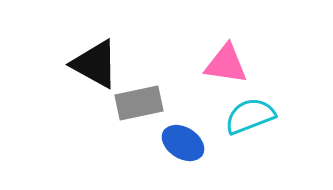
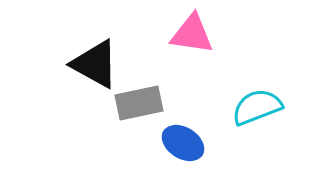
pink triangle: moved 34 px left, 30 px up
cyan semicircle: moved 7 px right, 9 px up
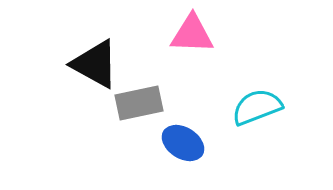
pink triangle: rotated 6 degrees counterclockwise
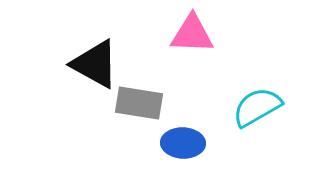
gray rectangle: rotated 21 degrees clockwise
cyan semicircle: rotated 9 degrees counterclockwise
blue ellipse: rotated 30 degrees counterclockwise
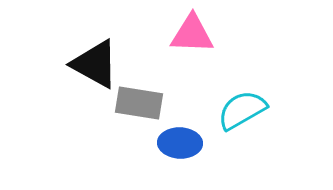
cyan semicircle: moved 15 px left, 3 px down
blue ellipse: moved 3 px left
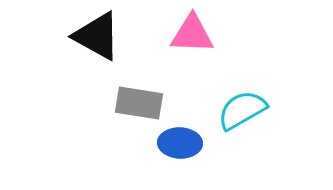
black triangle: moved 2 px right, 28 px up
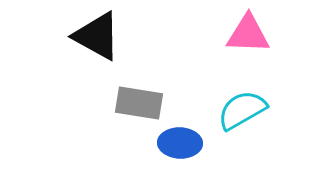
pink triangle: moved 56 px right
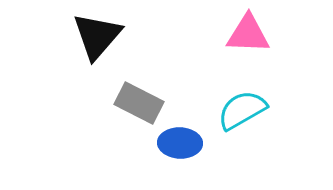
black triangle: rotated 42 degrees clockwise
gray rectangle: rotated 18 degrees clockwise
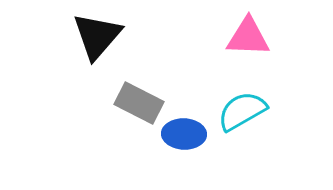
pink triangle: moved 3 px down
cyan semicircle: moved 1 px down
blue ellipse: moved 4 px right, 9 px up
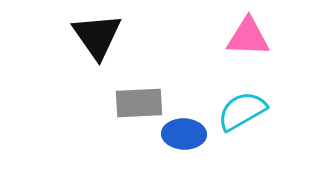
black triangle: rotated 16 degrees counterclockwise
gray rectangle: rotated 30 degrees counterclockwise
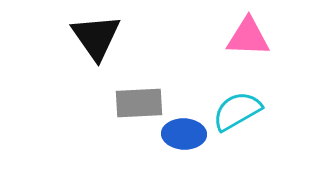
black triangle: moved 1 px left, 1 px down
cyan semicircle: moved 5 px left
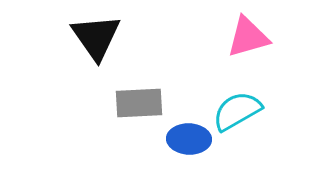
pink triangle: rotated 18 degrees counterclockwise
blue ellipse: moved 5 px right, 5 px down
